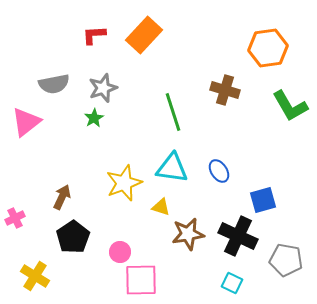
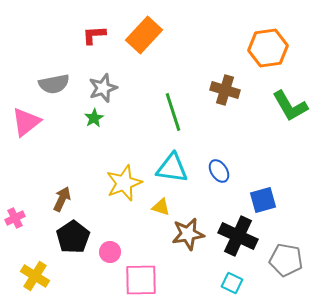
brown arrow: moved 2 px down
pink circle: moved 10 px left
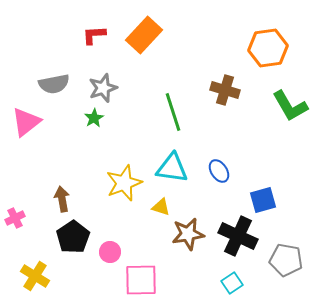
brown arrow: rotated 35 degrees counterclockwise
cyan square: rotated 30 degrees clockwise
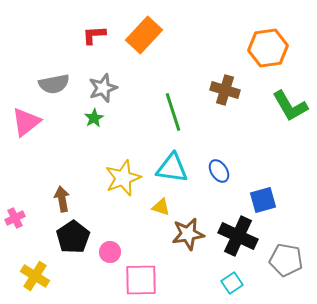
yellow star: moved 1 px left, 5 px up
